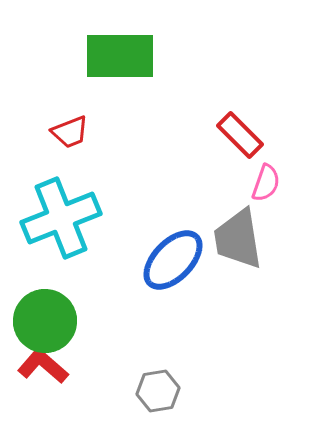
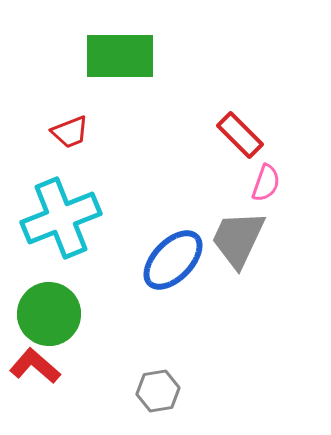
gray trapezoid: rotated 34 degrees clockwise
green circle: moved 4 px right, 7 px up
red L-shape: moved 8 px left
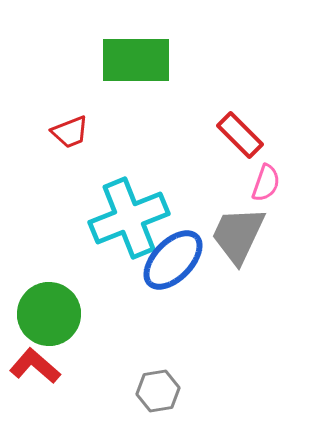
green rectangle: moved 16 px right, 4 px down
cyan cross: moved 68 px right
gray trapezoid: moved 4 px up
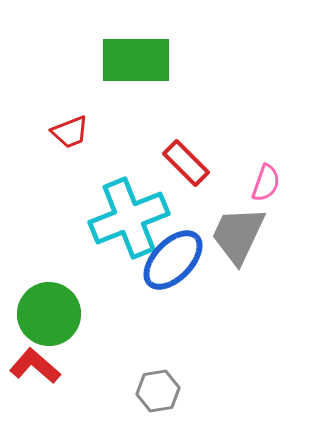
red rectangle: moved 54 px left, 28 px down
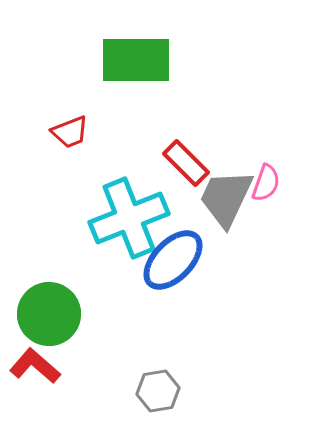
gray trapezoid: moved 12 px left, 37 px up
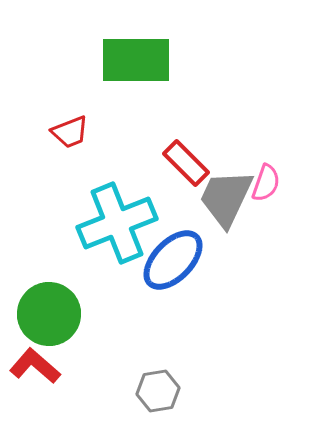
cyan cross: moved 12 px left, 5 px down
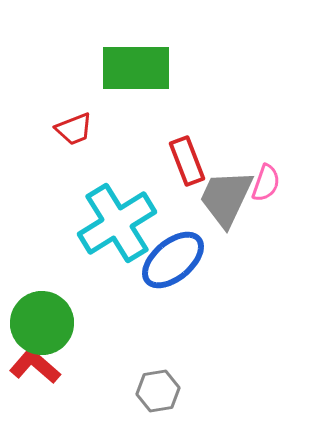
green rectangle: moved 8 px down
red trapezoid: moved 4 px right, 3 px up
red rectangle: moved 1 px right, 2 px up; rotated 24 degrees clockwise
cyan cross: rotated 10 degrees counterclockwise
blue ellipse: rotated 6 degrees clockwise
green circle: moved 7 px left, 9 px down
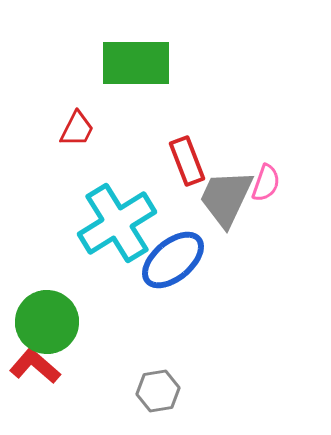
green rectangle: moved 5 px up
red trapezoid: moved 3 px right; rotated 42 degrees counterclockwise
green circle: moved 5 px right, 1 px up
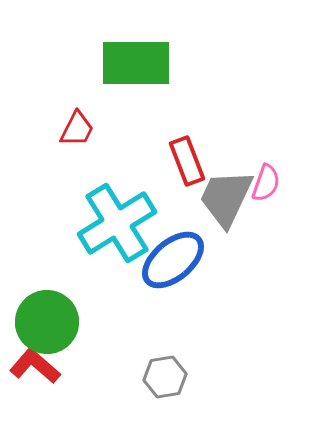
gray hexagon: moved 7 px right, 14 px up
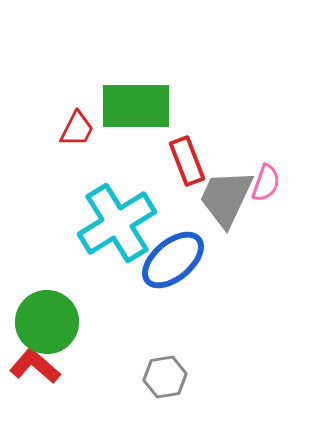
green rectangle: moved 43 px down
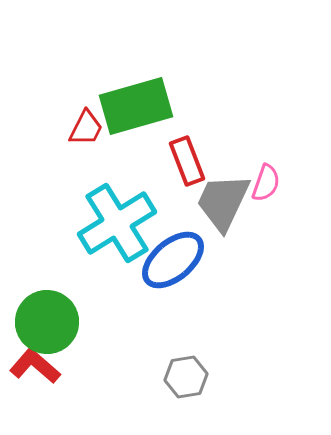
green rectangle: rotated 16 degrees counterclockwise
red trapezoid: moved 9 px right, 1 px up
gray trapezoid: moved 3 px left, 4 px down
gray hexagon: moved 21 px right
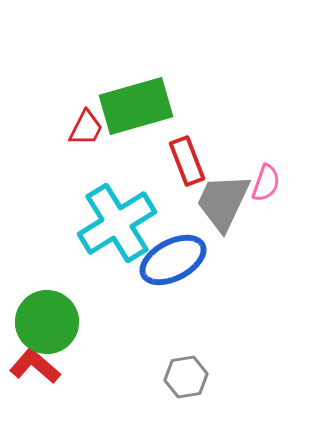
blue ellipse: rotated 12 degrees clockwise
